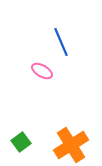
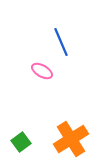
orange cross: moved 6 px up
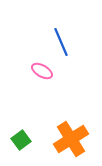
green square: moved 2 px up
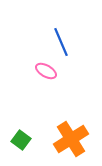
pink ellipse: moved 4 px right
green square: rotated 18 degrees counterclockwise
